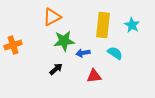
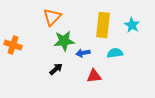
orange triangle: rotated 18 degrees counterclockwise
orange cross: rotated 36 degrees clockwise
cyan semicircle: rotated 42 degrees counterclockwise
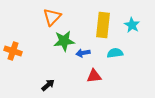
orange cross: moved 6 px down
black arrow: moved 8 px left, 16 px down
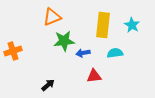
orange triangle: rotated 24 degrees clockwise
orange cross: rotated 36 degrees counterclockwise
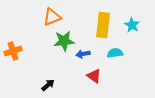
blue arrow: moved 1 px down
red triangle: rotated 42 degrees clockwise
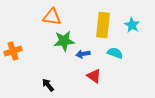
orange triangle: rotated 30 degrees clockwise
cyan semicircle: rotated 28 degrees clockwise
black arrow: rotated 88 degrees counterclockwise
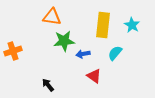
cyan semicircle: rotated 70 degrees counterclockwise
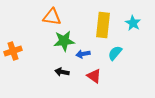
cyan star: moved 1 px right, 2 px up
black arrow: moved 14 px right, 13 px up; rotated 40 degrees counterclockwise
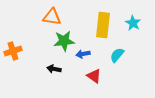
cyan semicircle: moved 2 px right, 2 px down
black arrow: moved 8 px left, 3 px up
